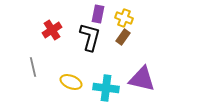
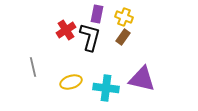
purple rectangle: moved 1 px left
yellow cross: moved 1 px up
red cross: moved 14 px right
yellow ellipse: rotated 40 degrees counterclockwise
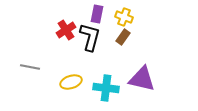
gray line: moved 3 px left; rotated 66 degrees counterclockwise
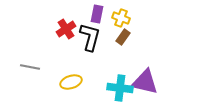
yellow cross: moved 3 px left, 1 px down
red cross: moved 1 px up
purple triangle: moved 3 px right, 3 px down
cyan cross: moved 14 px right
